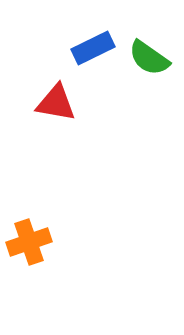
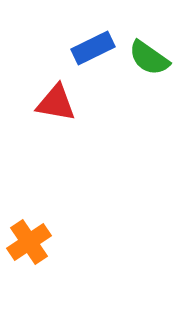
orange cross: rotated 15 degrees counterclockwise
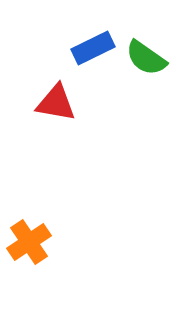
green semicircle: moved 3 px left
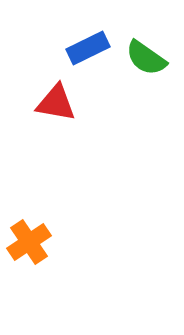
blue rectangle: moved 5 px left
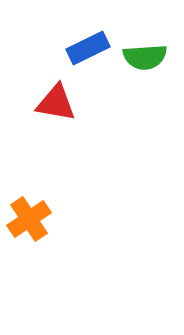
green semicircle: moved 1 px left, 1 px up; rotated 39 degrees counterclockwise
orange cross: moved 23 px up
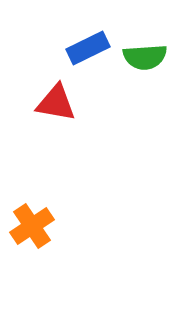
orange cross: moved 3 px right, 7 px down
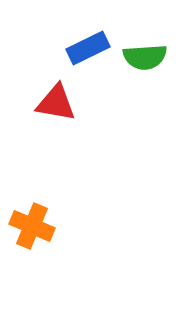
orange cross: rotated 33 degrees counterclockwise
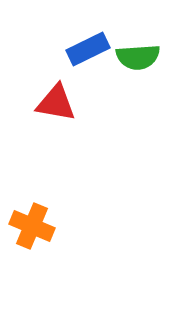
blue rectangle: moved 1 px down
green semicircle: moved 7 px left
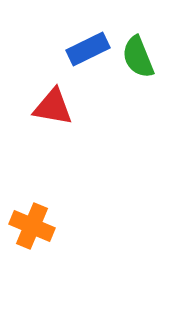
green semicircle: rotated 72 degrees clockwise
red triangle: moved 3 px left, 4 px down
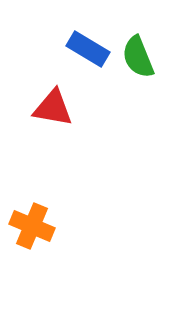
blue rectangle: rotated 57 degrees clockwise
red triangle: moved 1 px down
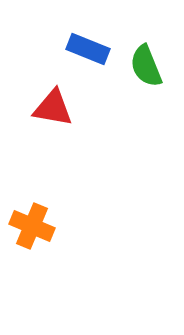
blue rectangle: rotated 9 degrees counterclockwise
green semicircle: moved 8 px right, 9 px down
